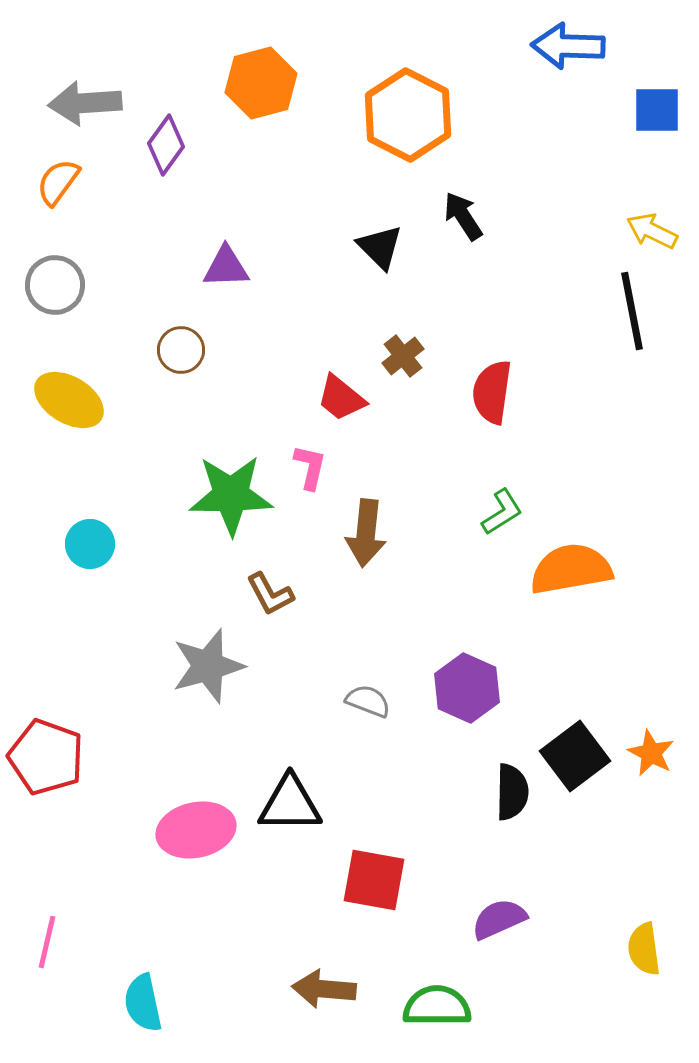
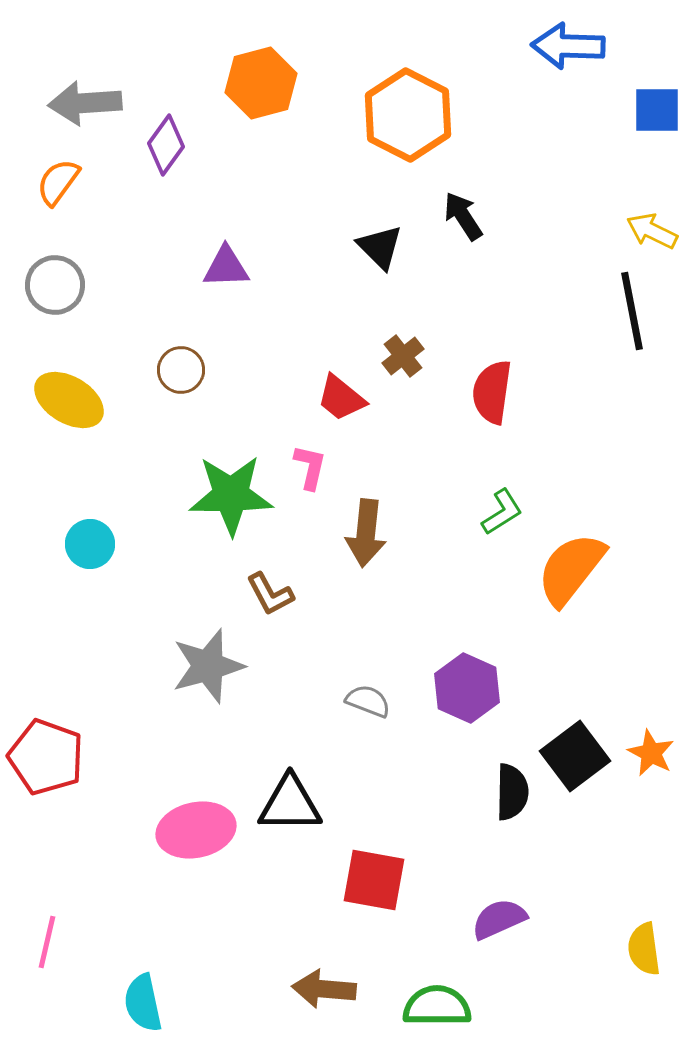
brown circle at (181, 350): moved 20 px down
orange semicircle at (571, 569): rotated 42 degrees counterclockwise
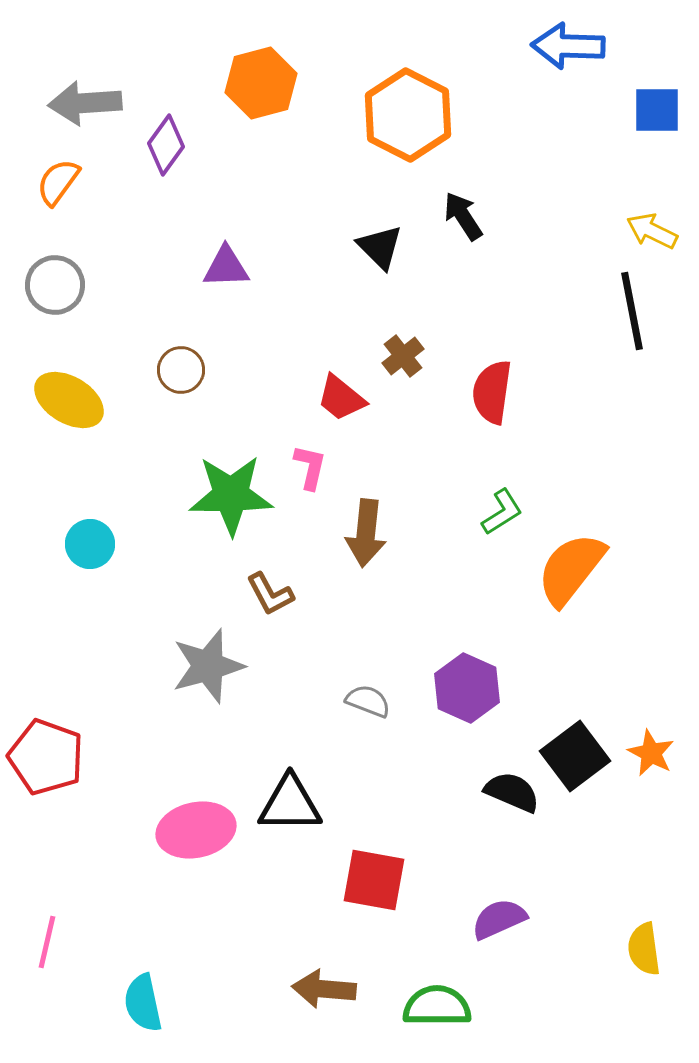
black semicircle at (512, 792): rotated 68 degrees counterclockwise
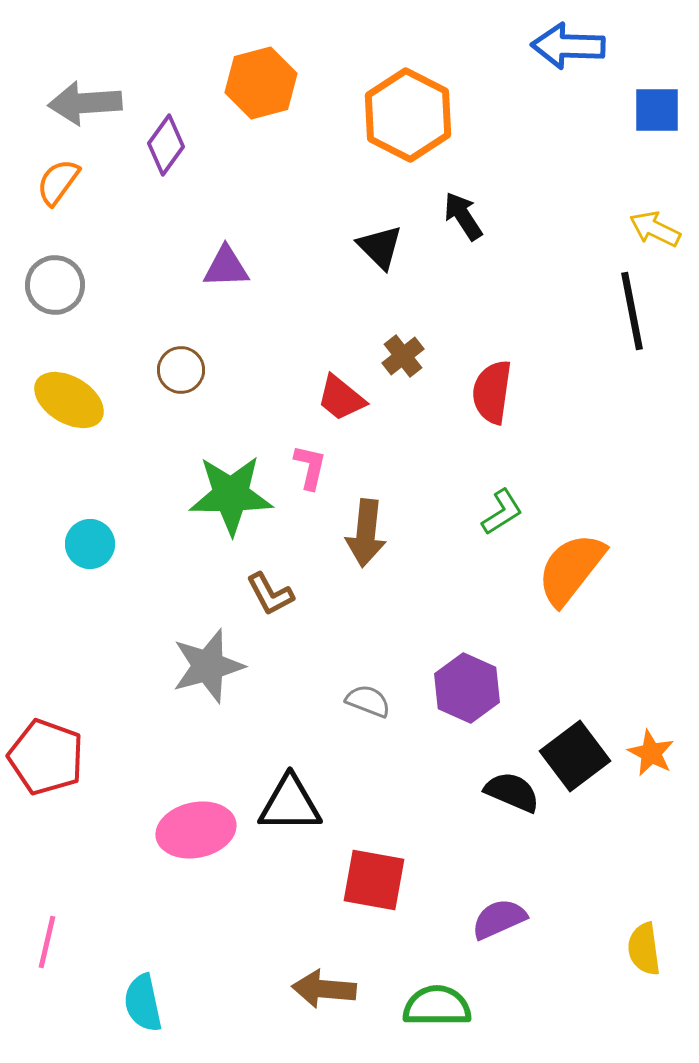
yellow arrow at (652, 231): moved 3 px right, 2 px up
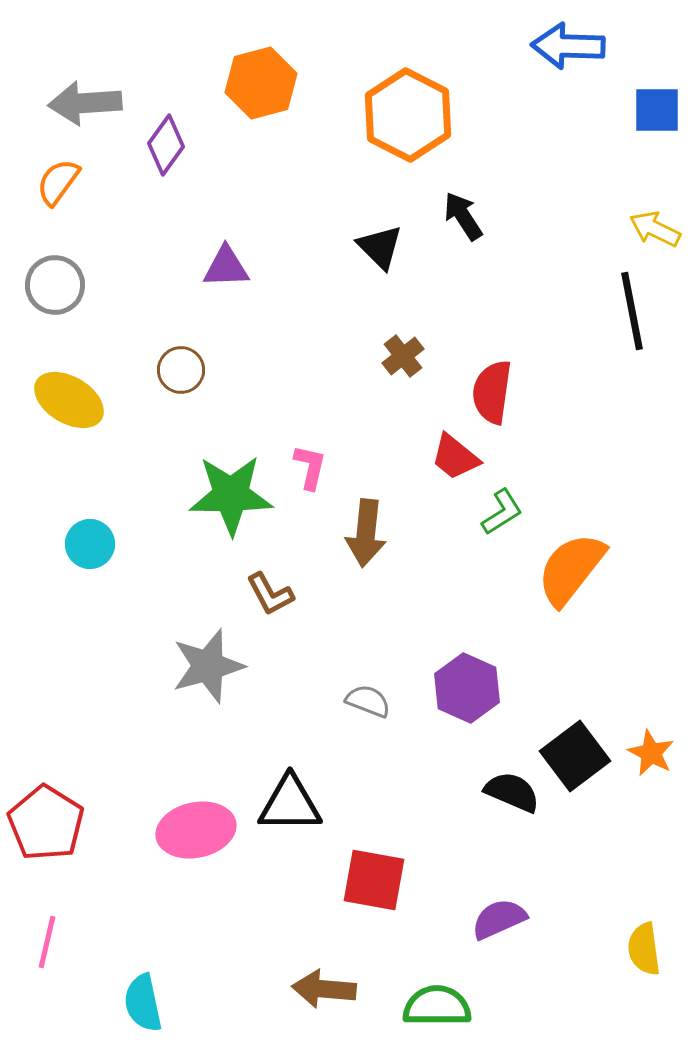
red trapezoid at (341, 398): moved 114 px right, 59 px down
red pentagon at (46, 757): moved 66 px down; rotated 12 degrees clockwise
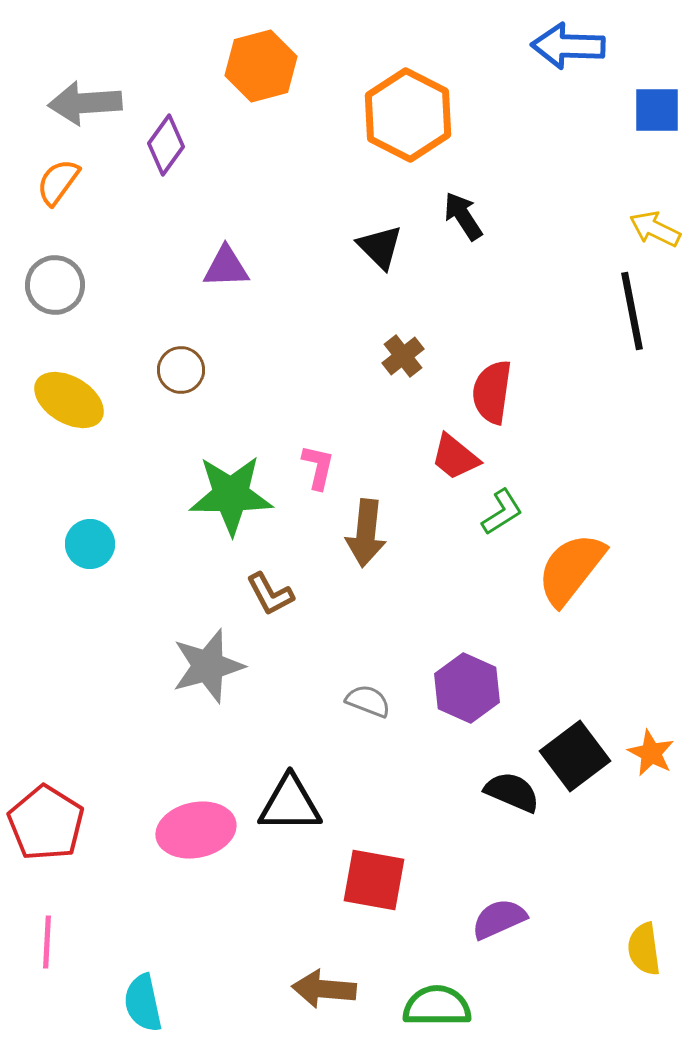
orange hexagon at (261, 83): moved 17 px up
pink L-shape at (310, 467): moved 8 px right
pink line at (47, 942): rotated 10 degrees counterclockwise
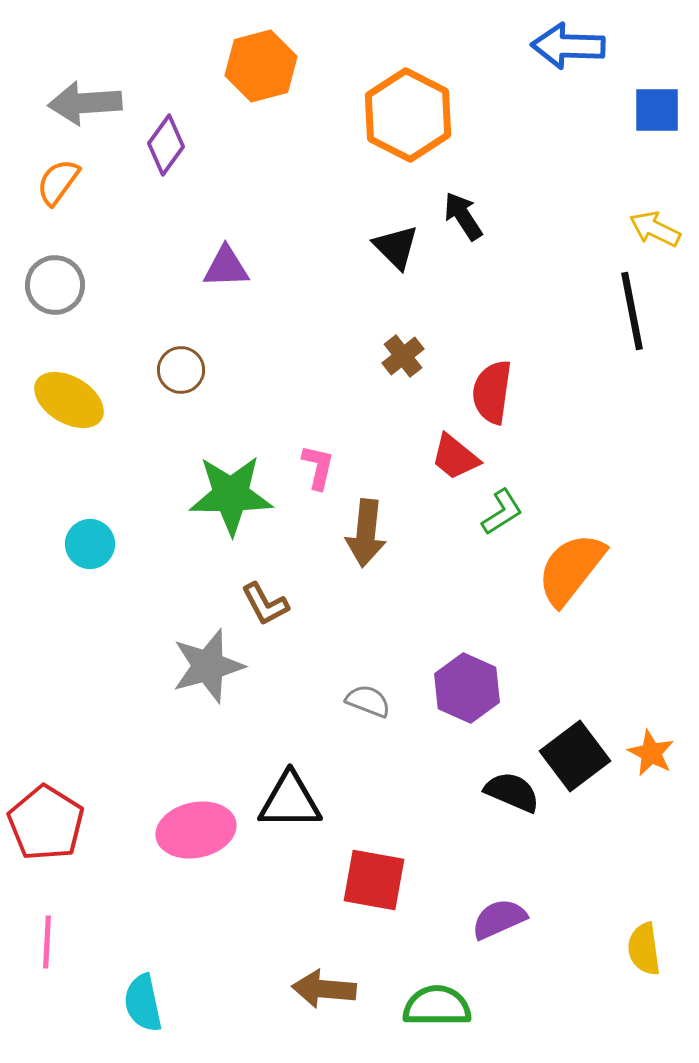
black triangle at (380, 247): moved 16 px right
brown L-shape at (270, 594): moved 5 px left, 10 px down
black triangle at (290, 804): moved 3 px up
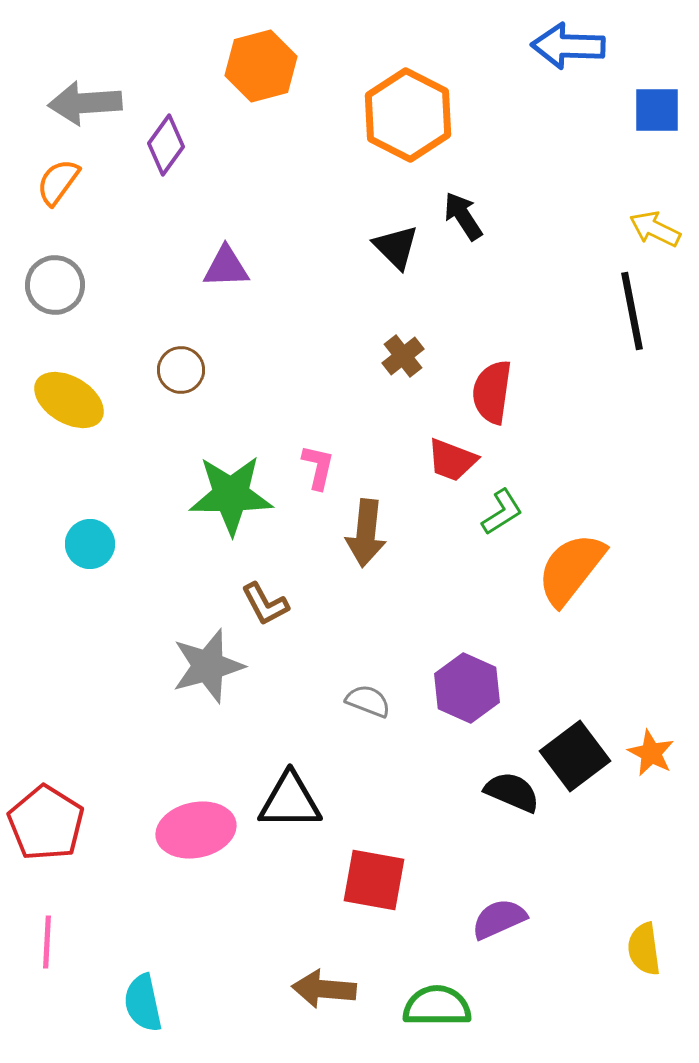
red trapezoid at (455, 457): moved 3 px left, 3 px down; rotated 18 degrees counterclockwise
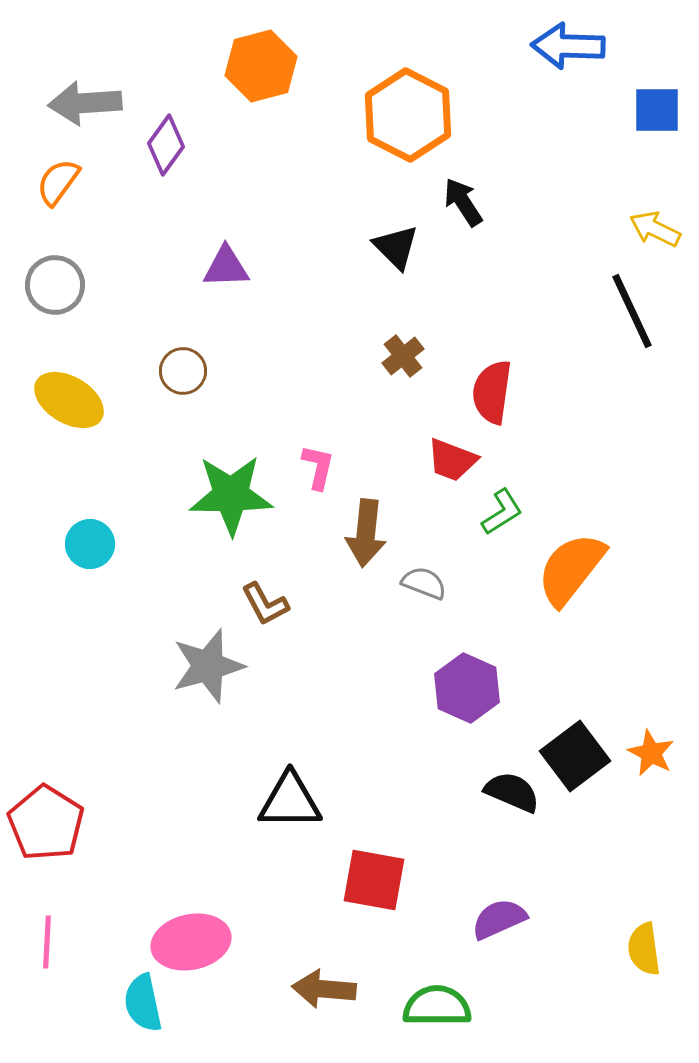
black arrow at (463, 216): moved 14 px up
black line at (632, 311): rotated 14 degrees counterclockwise
brown circle at (181, 370): moved 2 px right, 1 px down
gray semicircle at (368, 701): moved 56 px right, 118 px up
pink ellipse at (196, 830): moved 5 px left, 112 px down
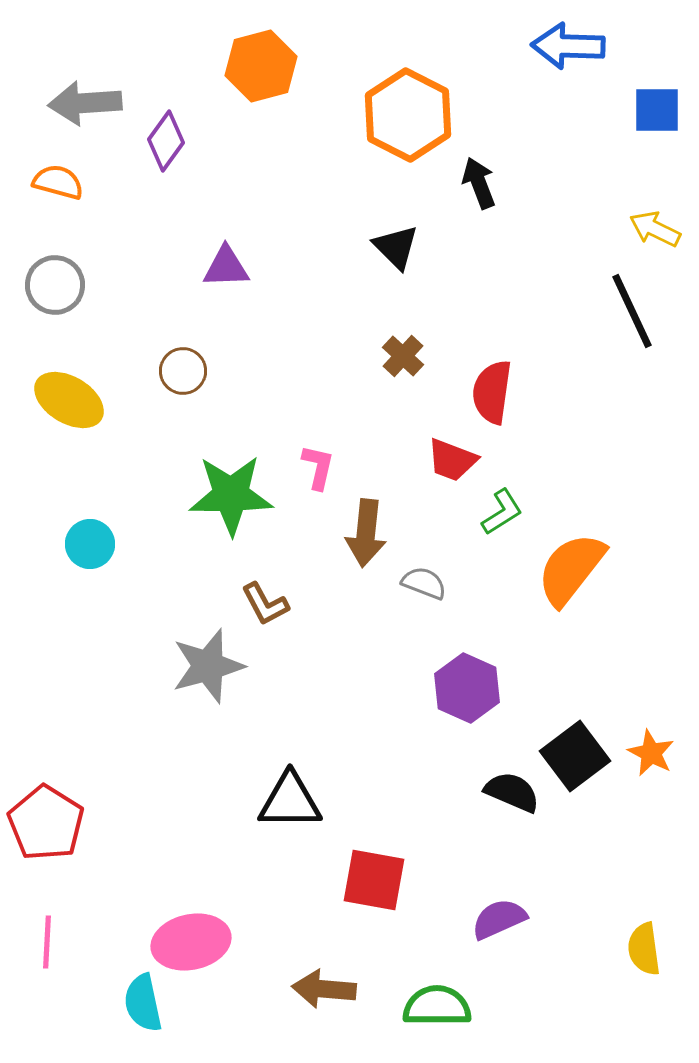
purple diamond at (166, 145): moved 4 px up
orange semicircle at (58, 182): rotated 69 degrees clockwise
black arrow at (463, 202): moved 16 px right, 19 px up; rotated 12 degrees clockwise
brown cross at (403, 356): rotated 9 degrees counterclockwise
